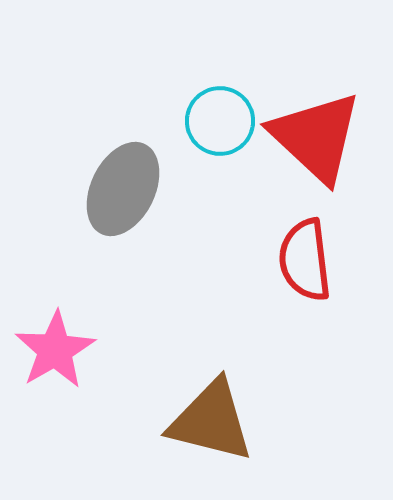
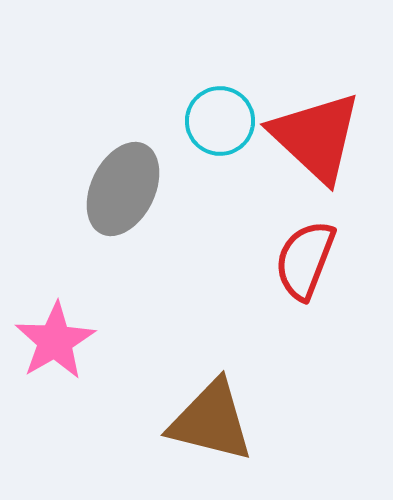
red semicircle: rotated 28 degrees clockwise
pink star: moved 9 px up
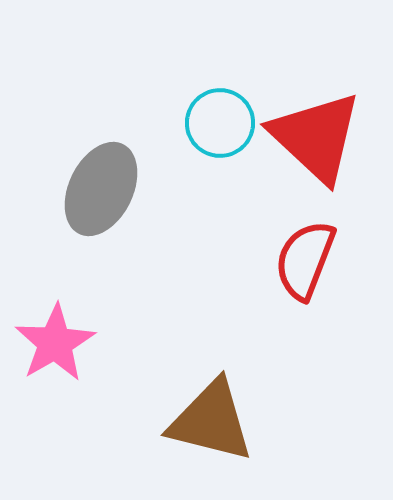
cyan circle: moved 2 px down
gray ellipse: moved 22 px left
pink star: moved 2 px down
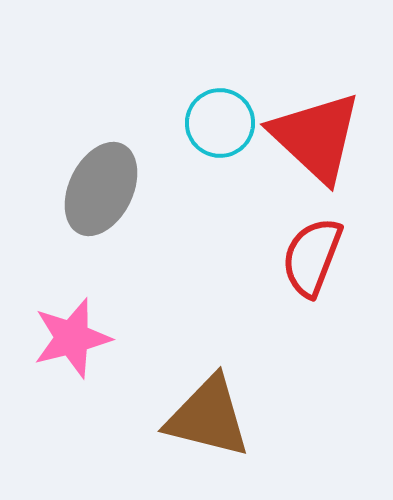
red semicircle: moved 7 px right, 3 px up
pink star: moved 17 px right, 5 px up; rotated 16 degrees clockwise
brown triangle: moved 3 px left, 4 px up
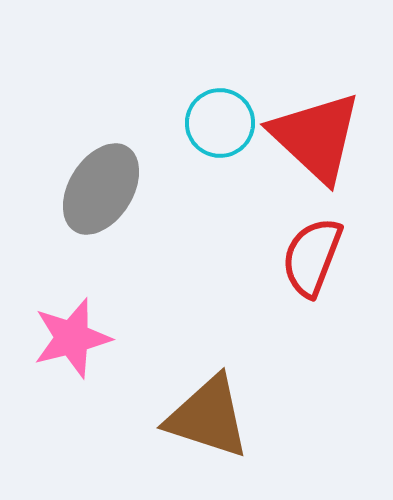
gray ellipse: rotated 6 degrees clockwise
brown triangle: rotated 4 degrees clockwise
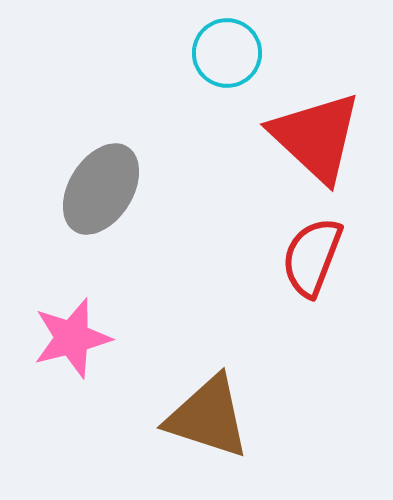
cyan circle: moved 7 px right, 70 px up
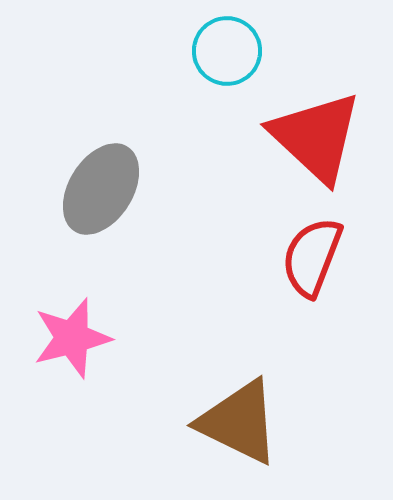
cyan circle: moved 2 px up
brown triangle: moved 31 px right, 5 px down; rotated 8 degrees clockwise
